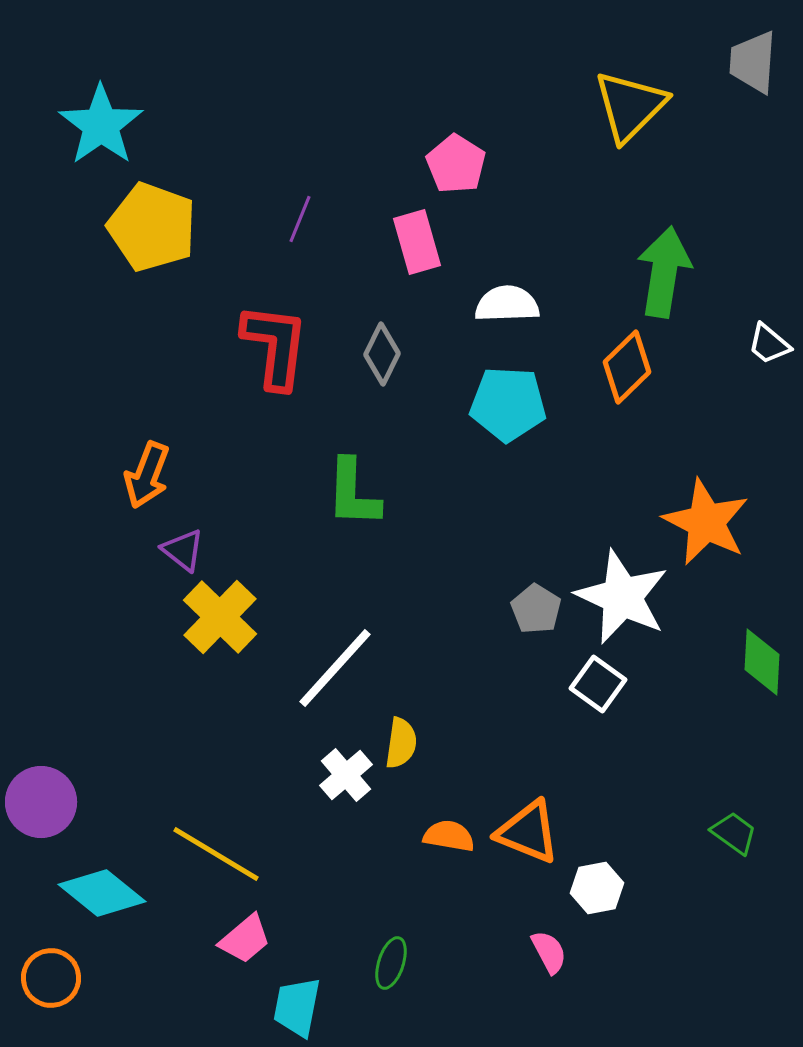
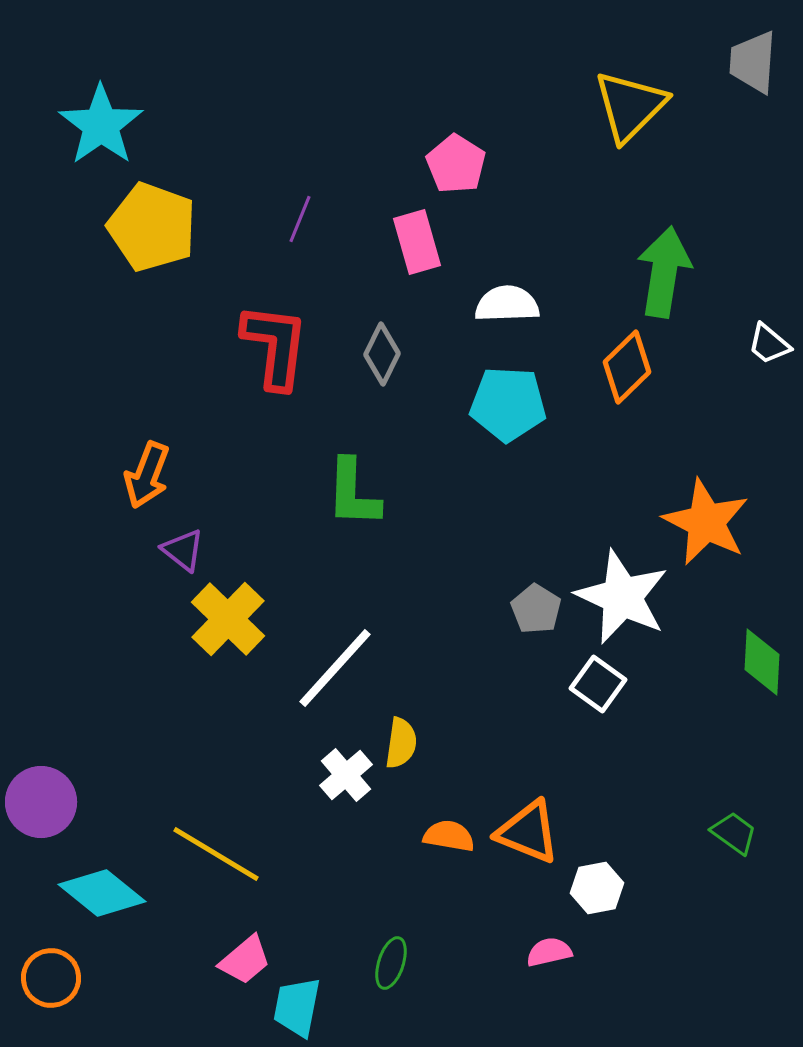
yellow cross: moved 8 px right, 2 px down
pink trapezoid: moved 21 px down
pink semicircle: rotated 75 degrees counterclockwise
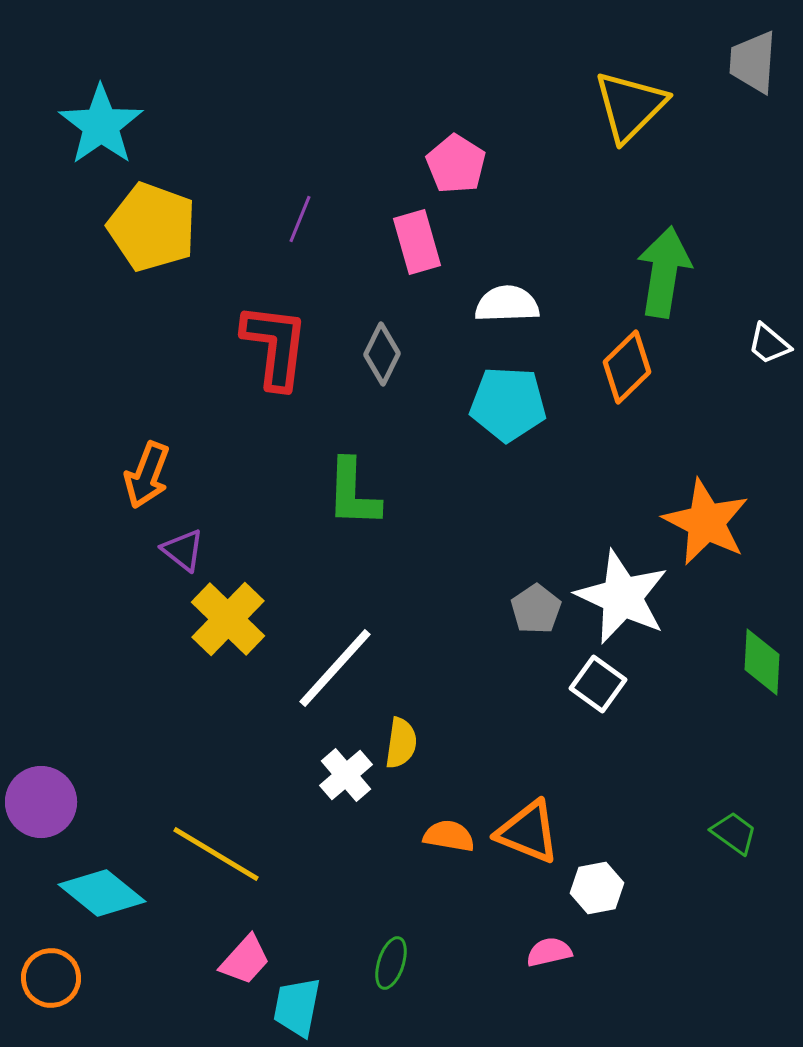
gray pentagon: rotated 6 degrees clockwise
pink trapezoid: rotated 8 degrees counterclockwise
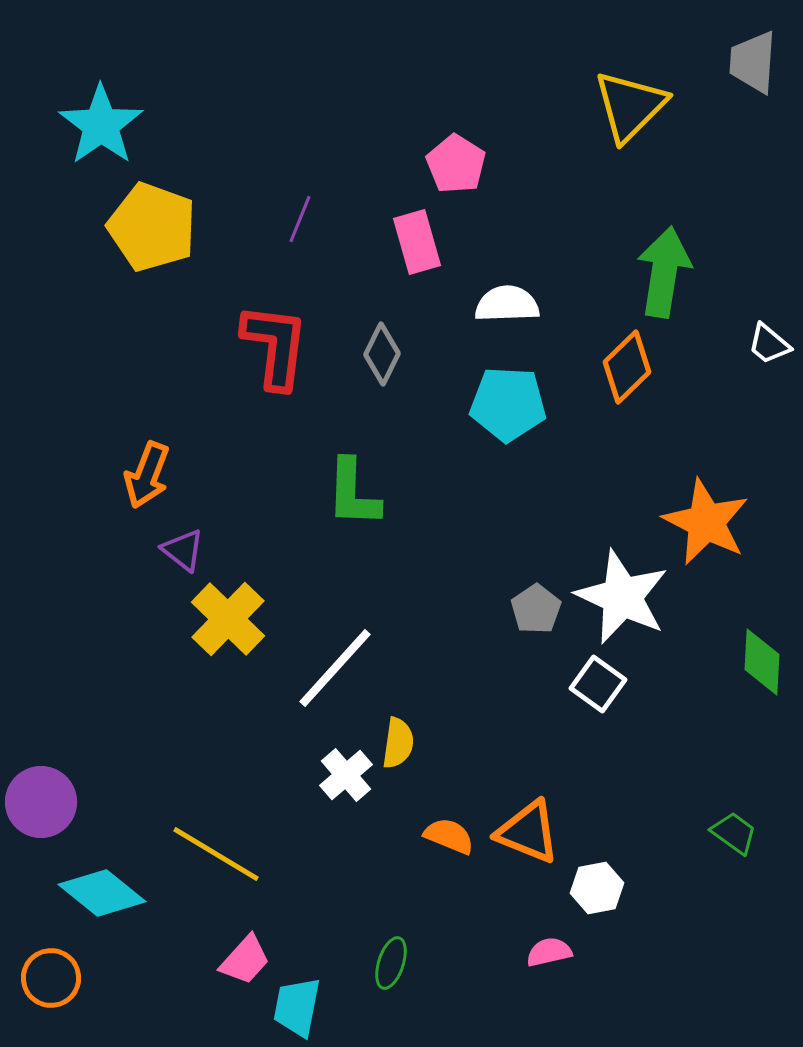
yellow semicircle: moved 3 px left
orange semicircle: rotated 12 degrees clockwise
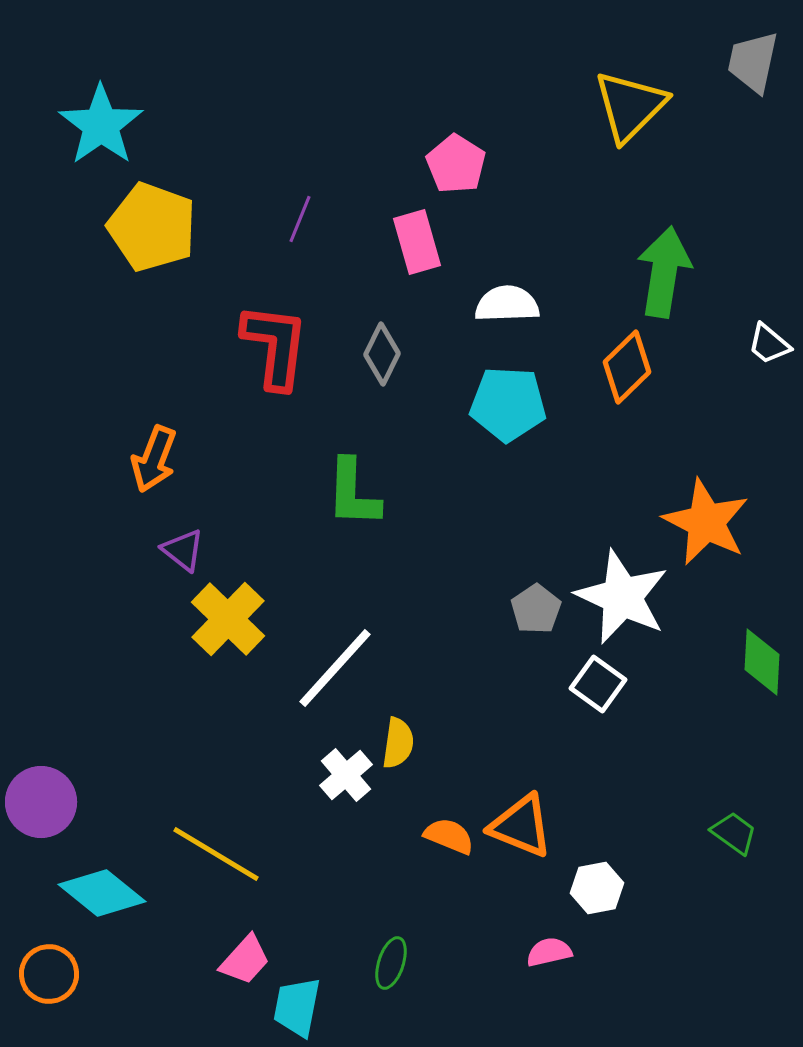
gray trapezoid: rotated 8 degrees clockwise
orange arrow: moved 7 px right, 16 px up
orange triangle: moved 7 px left, 6 px up
orange circle: moved 2 px left, 4 px up
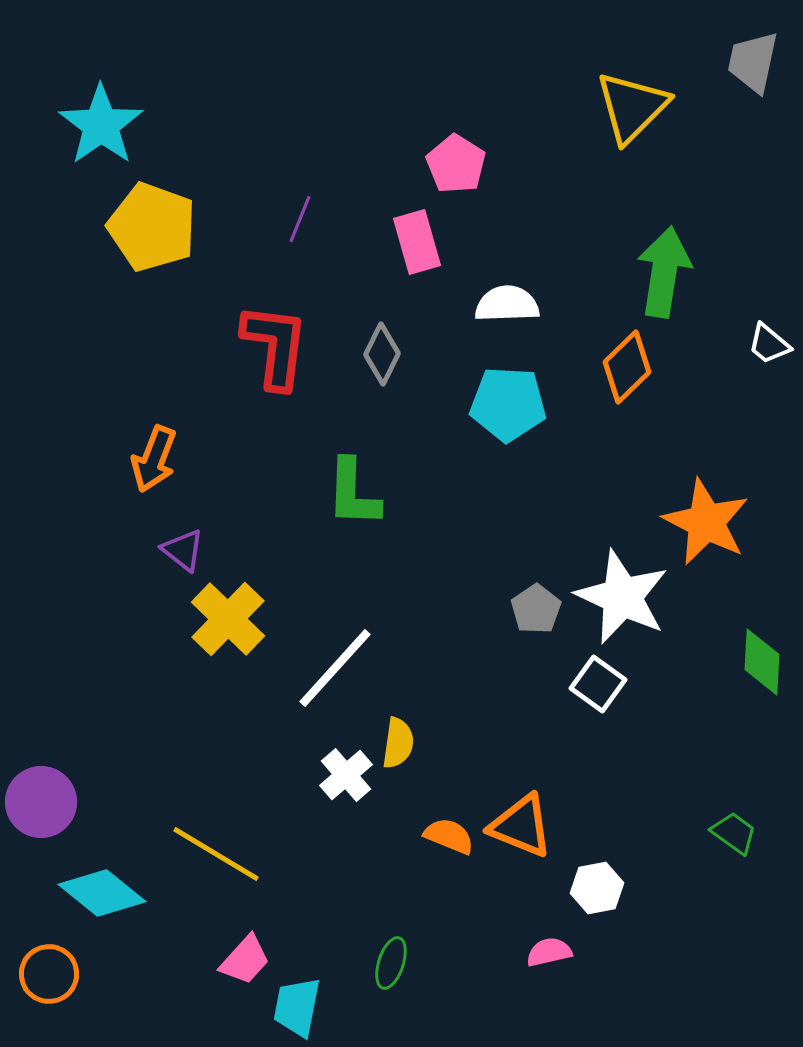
yellow triangle: moved 2 px right, 1 px down
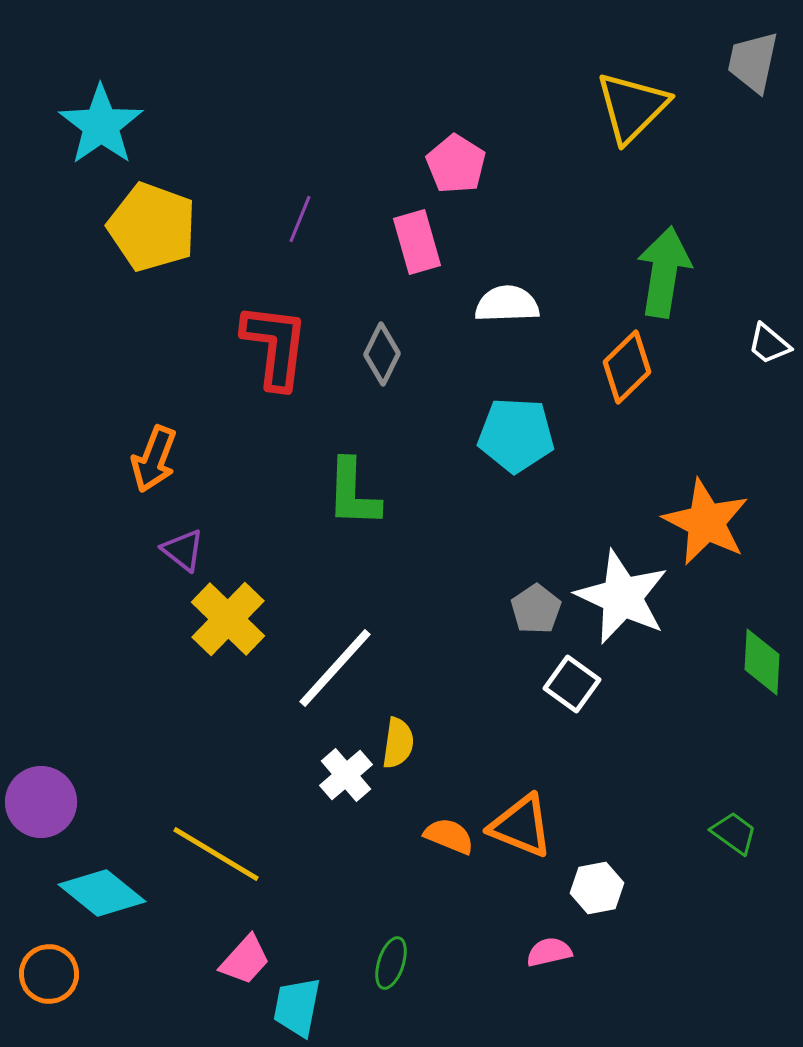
cyan pentagon: moved 8 px right, 31 px down
white square: moved 26 px left
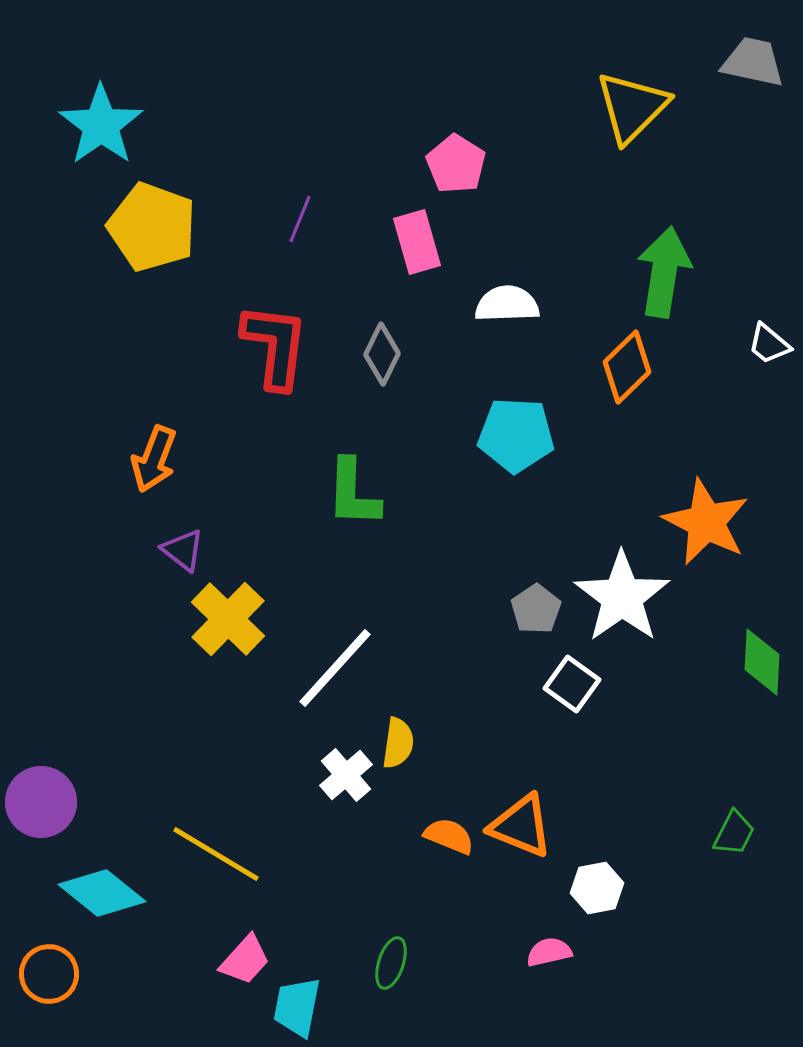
gray trapezoid: rotated 90 degrees clockwise
white star: rotated 12 degrees clockwise
green trapezoid: rotated 81 degrees clockwise
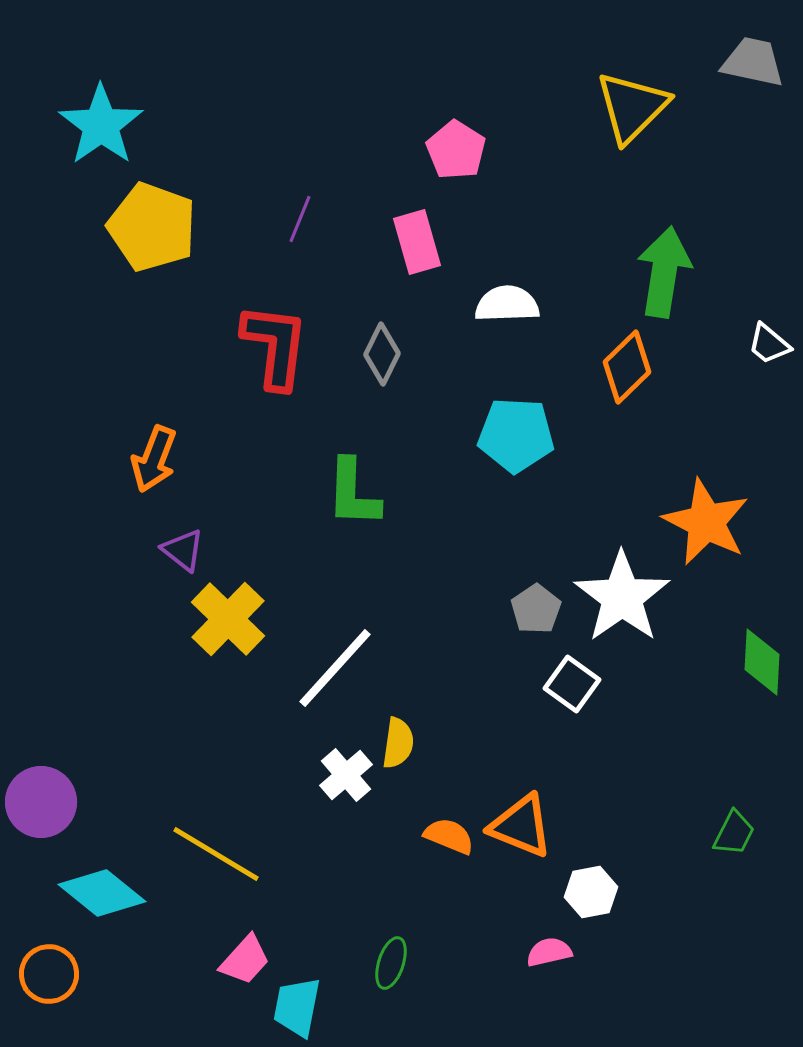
pink pentagon: moved 14 px up
white hexagon: moved 6 px left, 4 px down
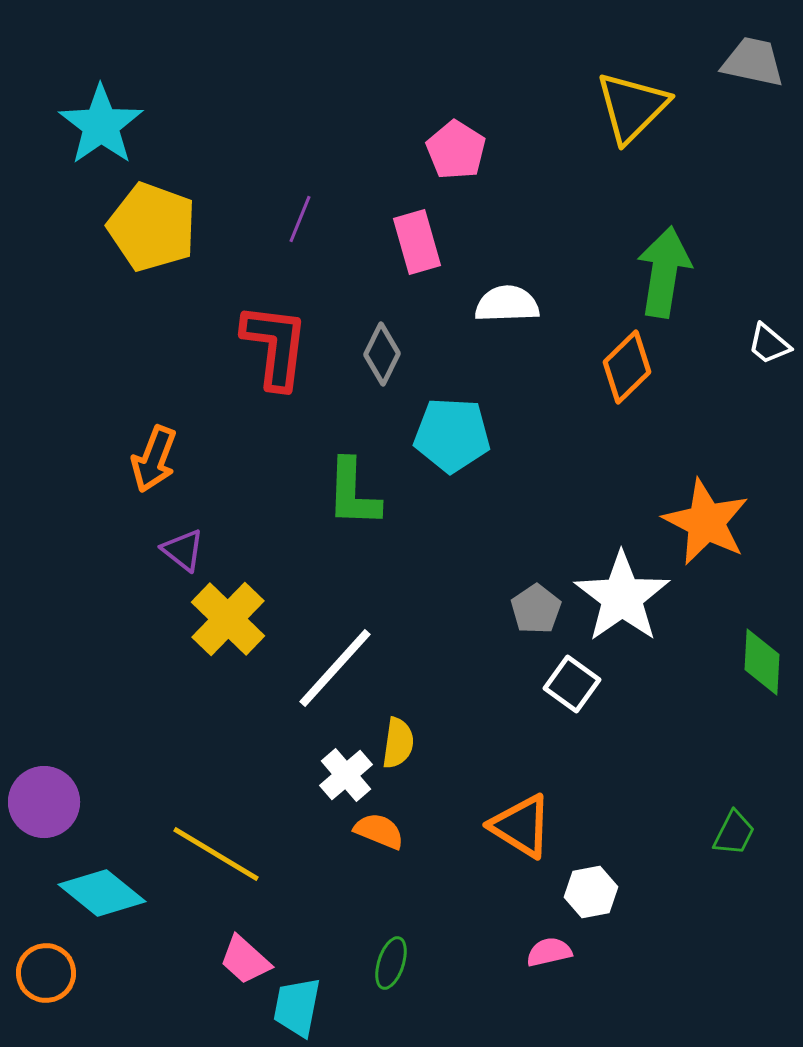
cyan pentagon: moved 64 px left
purple circle: moved 3 px right
orange triangle: rotated 10 degrees clockwise
orange semicircle: moved 70 px left, 5 px up
pink trapezoid: rotated 90 degrees clockwise
orange circle: moved 3 px left, 1 px up
